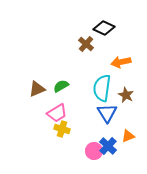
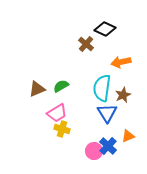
black diamond: moved 1 px right, 1 px down
brown star: moved 3 px left; rotated 21 degrees clockwise
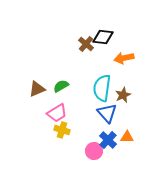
black diamond: moved 2 px left, 8 px down; rotated 20 degrees counterclockwise
orange arrow: moved 3 px right, 4 px up
blue triangle: rotated 10 degrees counterclockwise
yellow cross: moved 1 px down
orange triangle: moved 1 px left, 1 px down; rotated 24 degrees clockwise
blue cross: moved 6 px up
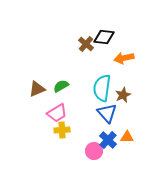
black diamond: moved 1 px right
yellow cross: rotated 21 degrees counterclockwise
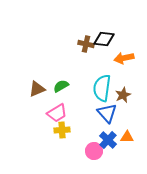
black diamond: moved 2 px down
brown cross: rotated 28 degrees counterclockwise
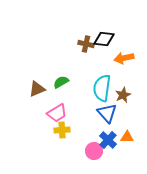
green semicircle: moved 4 px up
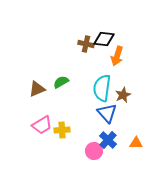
orange arrow: moved 7 px left, 2 px up; rotated 60 degrees counterclockwise
pink trapezoid: moved 15 px left, 12 px down
orange triangle: moved 9 px right, 6 px down
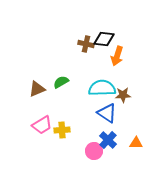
cyan semicircle: rotated 80 degrees clockwise
brown star: rotated 21 degrees clockwise
blue triangle: rotated 15 degrees counterclockwise
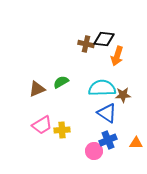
blue cross: rotated 24 degrees clockwise
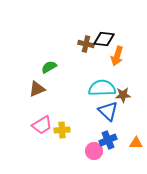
green semicircle: moved 12 px left, 15 px up
blue triangle: moved 1 px right, 2 px up; rotated 10 degrees clockwise
